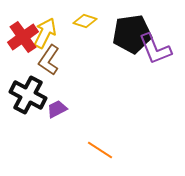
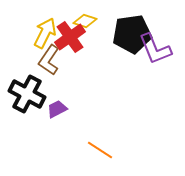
red cross: moved 47 px right
black cross: moved 1 px left, 1 px up
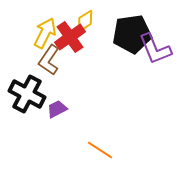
yellow diamond: rotated 50 degrees counterclockwise
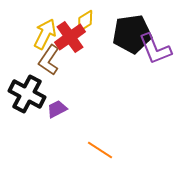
yellow arrow: moved 1 px down
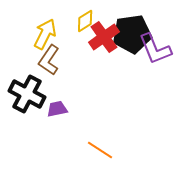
red cross: moved 34 px right
purple trapezoid: rotated 15 degrees clockwise
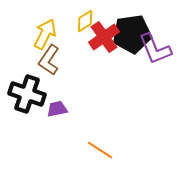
black cross: rotated 9 degrees counterclockwise
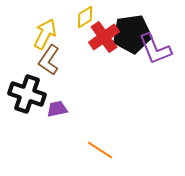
yellow diamond: moved 4 px up
